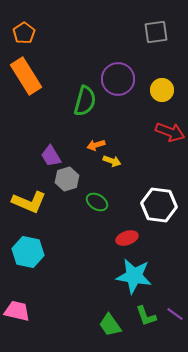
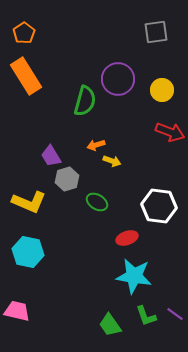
white hexagon: moved 1 px down
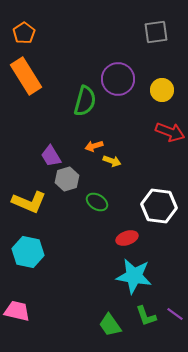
orange arrow: moved 2 px left, 1 px down
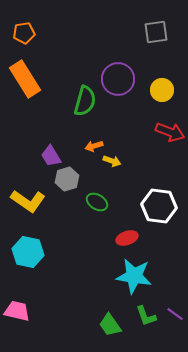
orange pentagon: rotated 25 degrees clockwise
orange rectangle: moved 1 px left, 3 px down
yellow L-shape: moved 1 px left, 1 px up; rotated 12 degrees clockwise
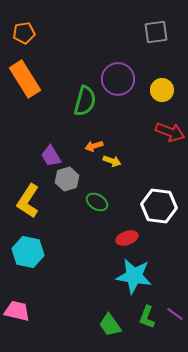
yellow L-shape: rotated 88 degrees clockwise
green L-shape: moved 1 px right, 1 px down; rotated 40 degrees clockwise
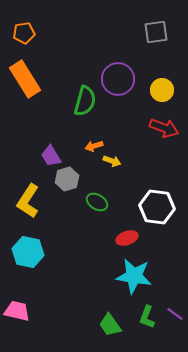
red arrow: moved 6 px left, 4 px up
white hexagon: moved 2 px left, 1 px down
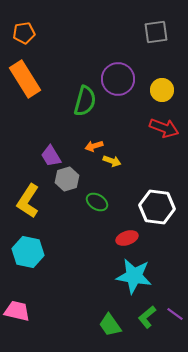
green L-shape: rotated 30 degrees clockwise
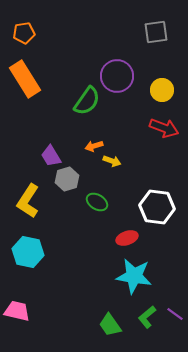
purple circle: moved 1 px left, 3 px up
green semicircle: moved 2 px right; rotated 20 degrees clockwise
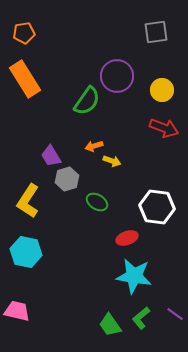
cyan hexagon: moved 2 px left
green L-shape: moved 6 px left, 1 px down
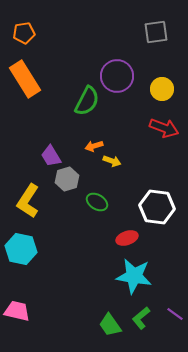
yellow circle: moved 1 px up
green semicircle: rotated 8 degrees counterclockwise
cyan hexagon: moved 5 px left, 3 px up
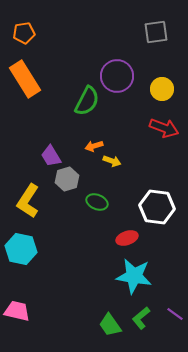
green ellipse: rotated 10 degrees counterclockwise
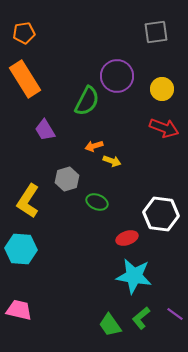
purple trapezoid: moved 6 px left, 26 px up
white hexagon: moved 4 px right, 7 px down
cyan hexagon: rotated 8 degrees counterclockwise
pink trapezoid: moved 2 px right, 1 px up
